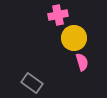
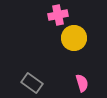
pink semicircle: moved 21 px down
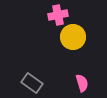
yellow circle: moved 1 px left, 1 px up
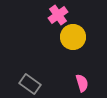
pink cross: rotated 24 degrees counterclockwise
gray rectangle: moved 2 px left, 1 px down
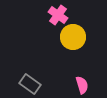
pink cross: rotated 18 degrees counterclockwise
pink semicircle: moved 2 px down
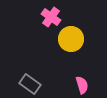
pink cross: moved 7 px left, 2 px down
yellow circle: moved 2 px left, 2 px down
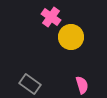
yellow circle: moved 2 px up
